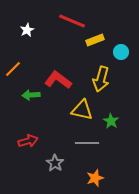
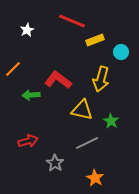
gray line: rotated 25 degrees counterclockwise
orange star: rotated 24 degrees counterclockwise
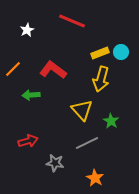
yellow rectangle: moved 5 px right, 13 px down
red L-shape: moved 5 px left, 10 px up
yellow triangle: rotated 35 degrees clockwise
gray star: rotated 24 degrees counterclockwise
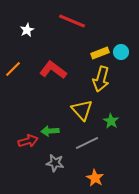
green arrow: moved 19 px right, 36 px down
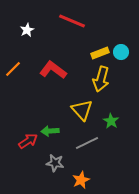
red arrow: rotated 18 degrees counterclockwise
orange star: moved 14 px left, 2 px down; rotated 18 degrees clockwise
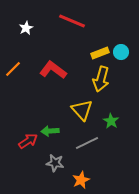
white star: moved 1 px left, 2 px up
